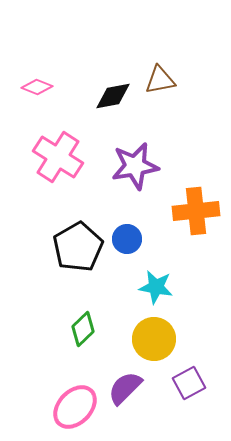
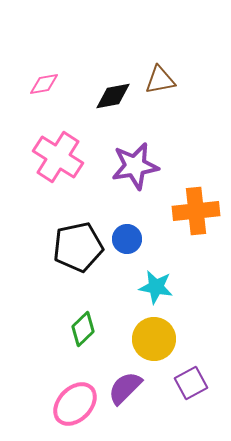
pink diamond: moved 7 px right, 3 px up; rotated 32 degrees counterclockwise
black pentagon: rotated 18 degrees clockwise
purple square: moved 2 px right
pink ellipse: moved 3 px up
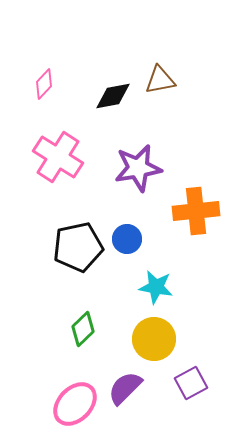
pink diamond: rotated 36 degrees counterclockwise
purple star: moved 3 px right, 2 px down
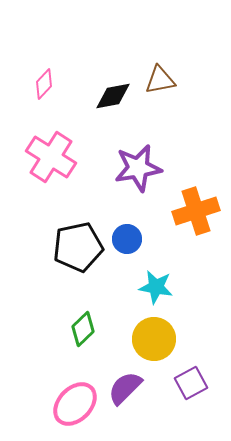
pink cross: moved 7 px left
orange cross: rotated 12 degrees counterclockwise
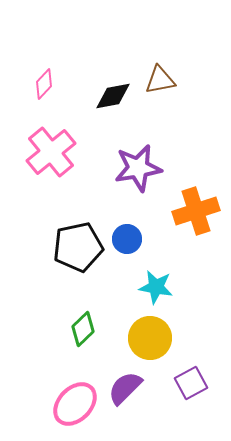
pink cross: moved 5 px up; rotated 18 degrees clockwise
yellow circle: moved 4 px left, 1 px up
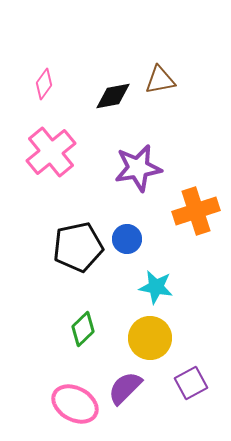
pink diamond: rotated 8 degrees counterclockwise
pink ellipse: rotated 75 degrees clockwise
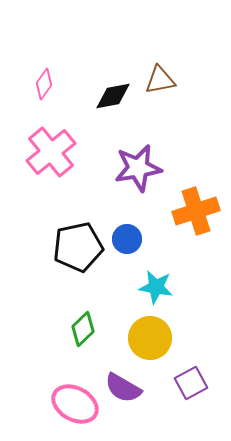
purple semicircle: moved 2 px left; rotated 105 degrees counterclockwise
